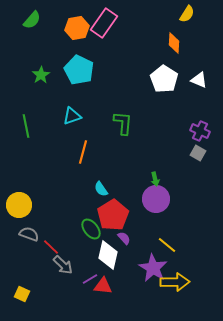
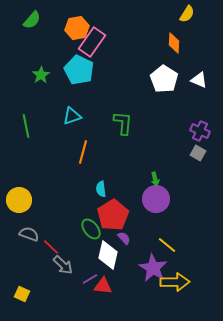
pink rectangle: moved 12 px left, 19 px down
cyan semicircle: rotated 28 degrees clockwise
yellow circle: moved 5 px up
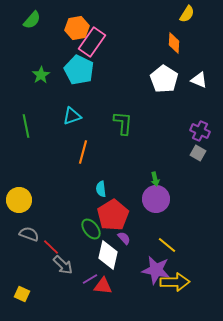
purple star: moved 3 px right, 2 px down; rotated 20 degrees counterclockwise
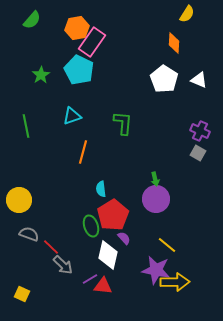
green ellipse: moved 3 px up; rotated 20 degrees clockwise
